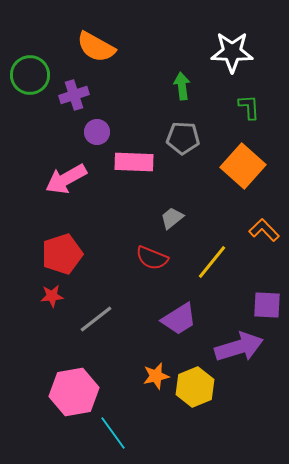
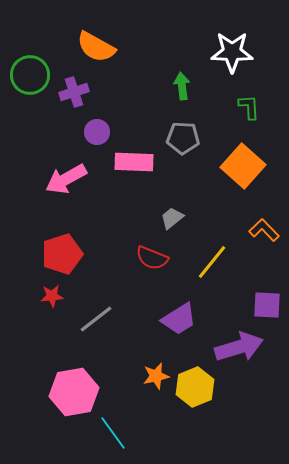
purple cross: moved 3 px up
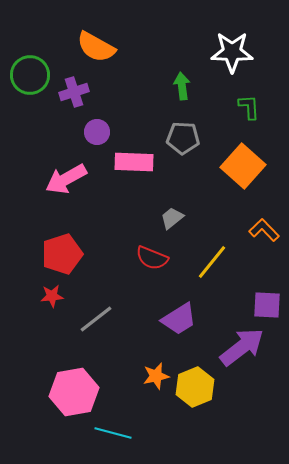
purple arrow: moved 3 px right; rotated 21 degrees counterclockwise
cyan line: rotated 39 degrees counterclockwise
